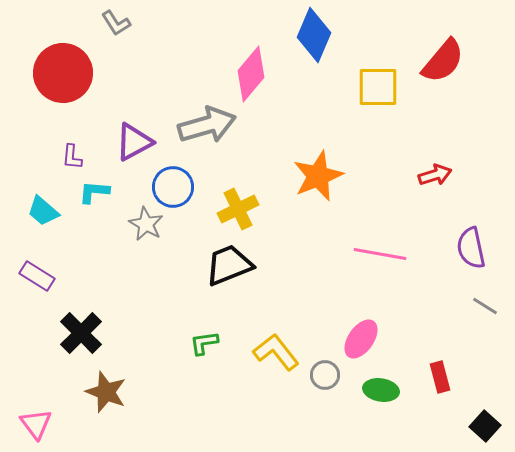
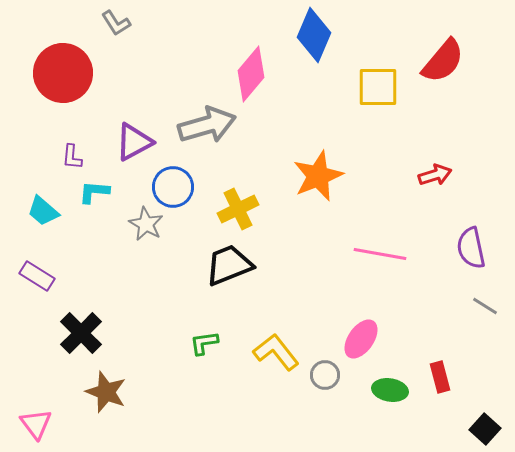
green ellipse: moved 9 px right
black square: moved 3 px down
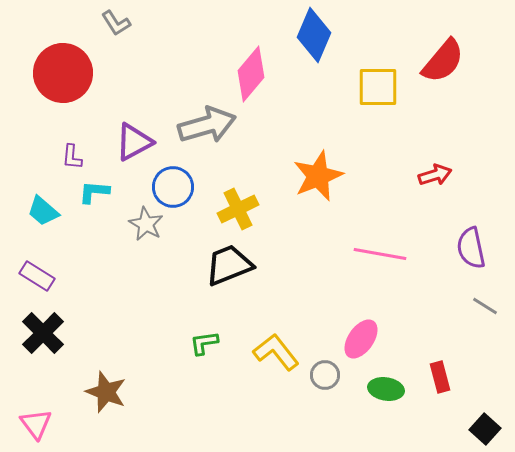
black cross: moved 38 px left
green ellipse: moved 4 px left, 1 px up
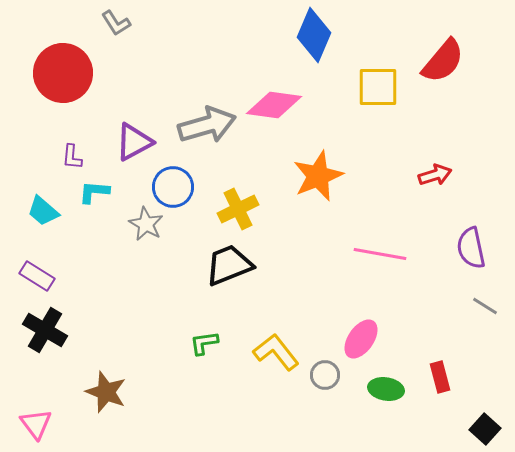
pink diamond: moved 23 px right, 31 px down; rotated 58 degrees clockwise
black cross: moved 2 px right, 3 px up; rotated 15 degrees counterclockwise
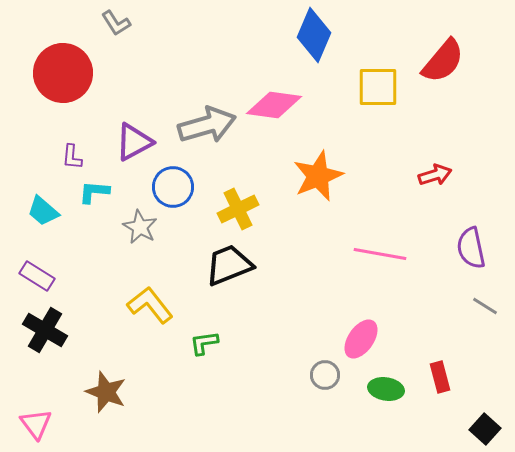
gray star: moved 6 px left, 3 px down
yellow L-shape: moved 126 px left, 47 px up
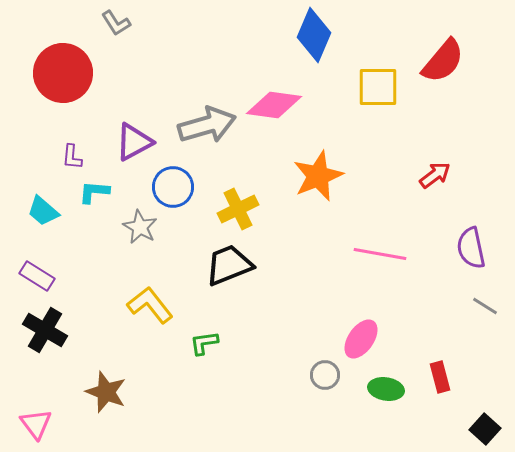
red arrow: rotated 20 degrees counterclockwise
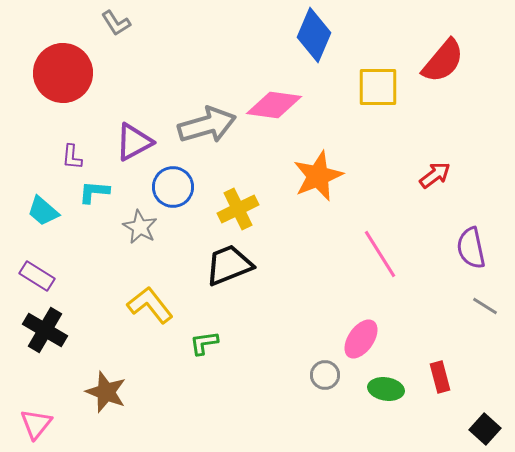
pink line: rotated 48 degrees clockwise
pink triangle: rotated 16 degrees clockwise
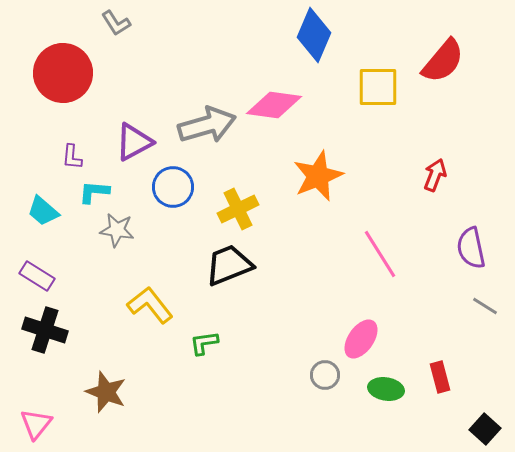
red arrow: rotated 32 degrees counterclockwise
gray star: moved 23 px left, 3 px down; rotated 20 degrees counterclockwise
black cross: rotated 12 degrees counterclockwise
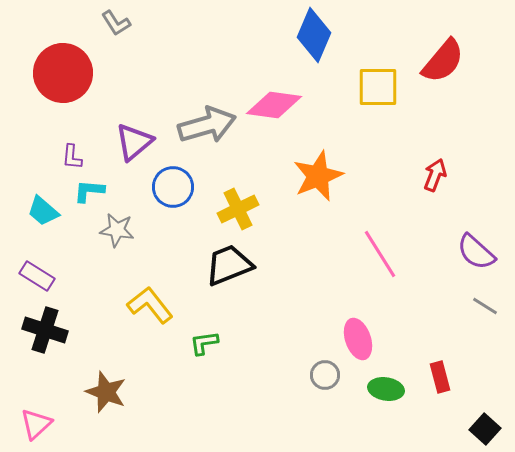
purple triangle: rotated 12 degrees counterclockwise
cyan L-shape: moved 5 px left, 1 px up
purple semicircle: moved 5 px right, 4 px down; rotated 36 degrees counterclockwise
pink ellipse: moved 3 px left; rotated 54 degrees counterclockwise
pink triangle: rotated 8 degrees clockwise
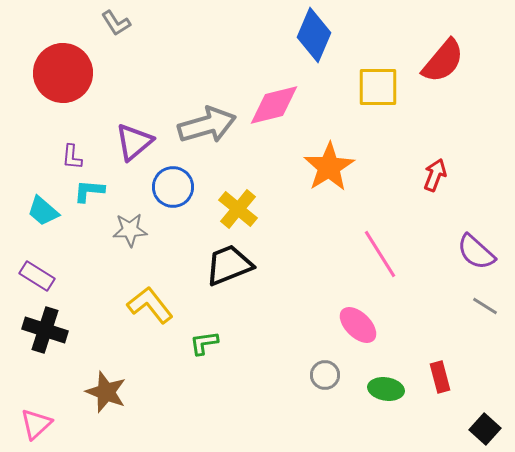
pink diamond: rotated 22 degrees counterclockwise
orange star: moved 11 px right, 9 px up; rotated 9 degrees counterclockwise
yellow cross: rotated 24 degrees counterclockwise
gray star: moved 13 px right; rotated 12 degrees counterclockwise
pink ellipse: moved 14 px up; rotated 27 degrees counterclockwise
